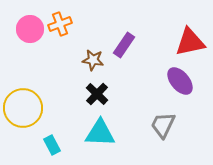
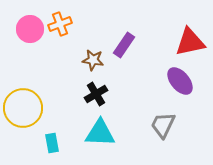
black cross: moved 1 px left; rotated 15 degrees clockwise
cyan rectangle: moved 2 px up; rotated 18 degrees clockwise
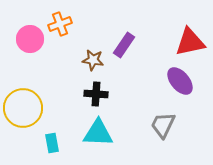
pink circle: moved 10 px down
black cross: rotated 35 degrees clockwise
cyan triangle: moved 2 px left
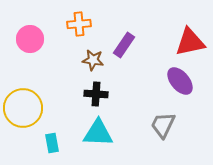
orange cross: moved 19 px right; rotated 15 degrees clockwise
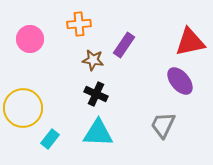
black cross: rotated 20 degrees clockwise
cyan rectangle: moved 2 px left, 4 px up; rotated 48 degrees clockwise
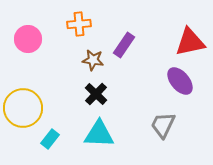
pink circle: moved 2 px left
black cross: rotated 20 degrees clockwise
cyan triangle: moved 1 px right, 1 px down
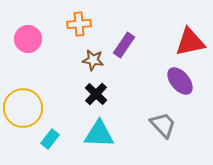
gray trapezoid: rotated 112 degrees clockwise
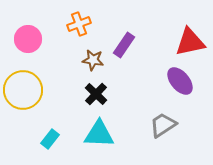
orange cross: rotated 15 degrees counterclockwise
yellow circle: moved 18 px up
gray trapezoid: rotated 80 degrees counterclockwise
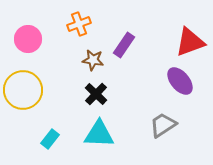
red triangle: rotated 8 degrees counterclockwise
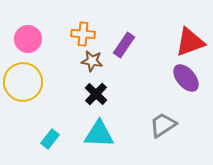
orange cross: moved 4 px right, 10 px down; rotated 25 degrees clockwise
brown star: moved 1 px left, 1 px down
purple ellipse: moved 6 px right, 3 px up
yellow circle: moved 8 px up
